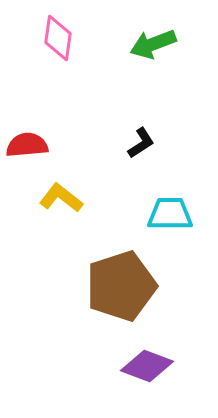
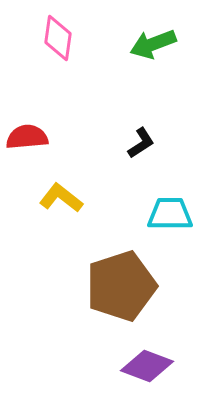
red semicircle: moved 8 px up
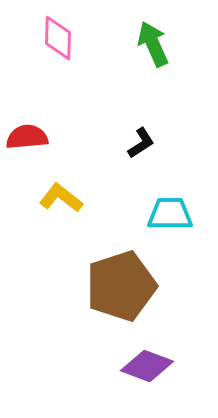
pink diamond: rotated 6 degrees counterclockwise
green arrow: rotated 87 degrees clockwise
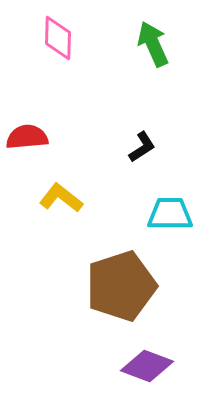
black L-shape: moved 1 px right, 4 px down
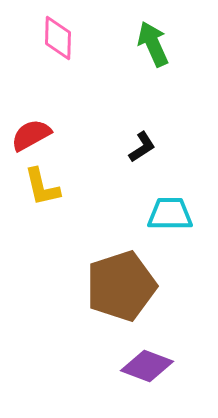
red semicircle: moved 4 px right, 2 px up; rotated 24 degrees counterclockwise
yellow L-shape: moved 19 px left, 11 px up; rotated 141 degrees counterclockwise
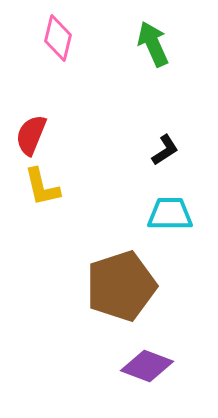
pink diamond: rotated 12 degrees clockwise
red semicircle: rotated 39 degrees counterclockwise
black L-shape: moved 23 px right, 3 px down
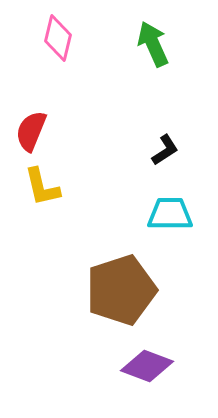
red semicircle: moved 4 px up
brown pentagon: moved 4 px down
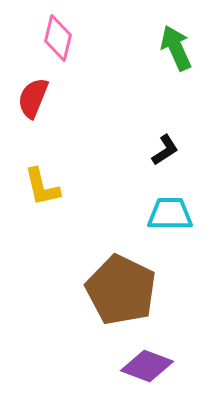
green arrow: moved 23 px right, 4 px down
red semicircle: moved 2 px right, 33 px up
brown pentagon: rotated 28 degrees counterclockwise
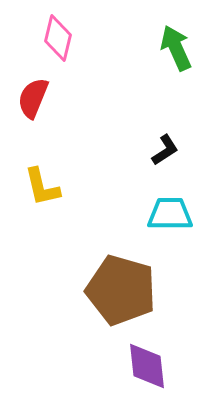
brown pentagon: rotated 10 degrees counterclockwise
purple diamond: rotated 63 degrees clockwise
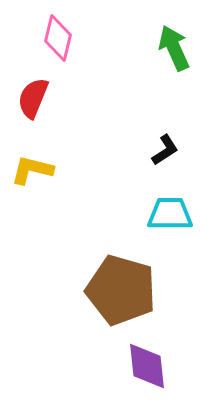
green arrow: moved 2 px left
yellow L-shape: moved 10 px left, 17 px up; rotated 117 degrees clockwise
